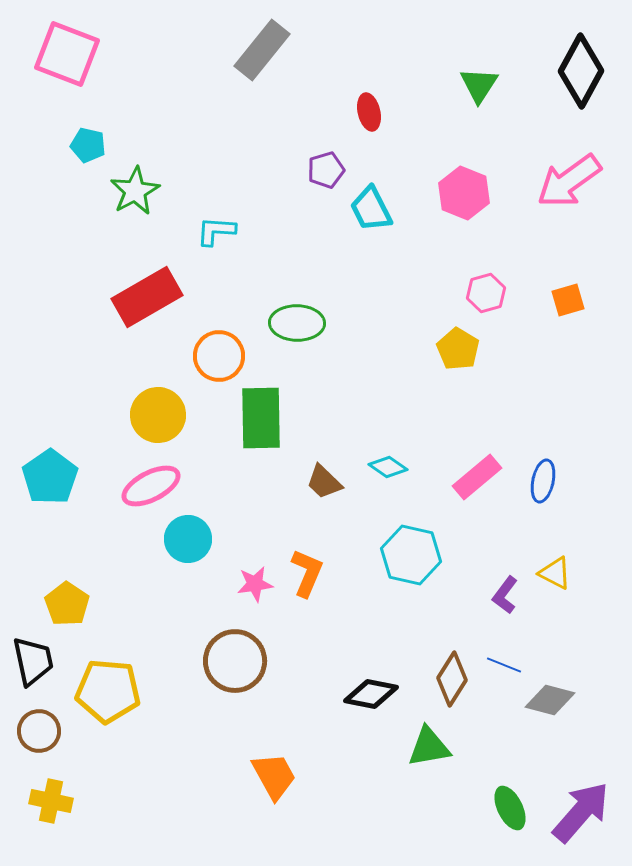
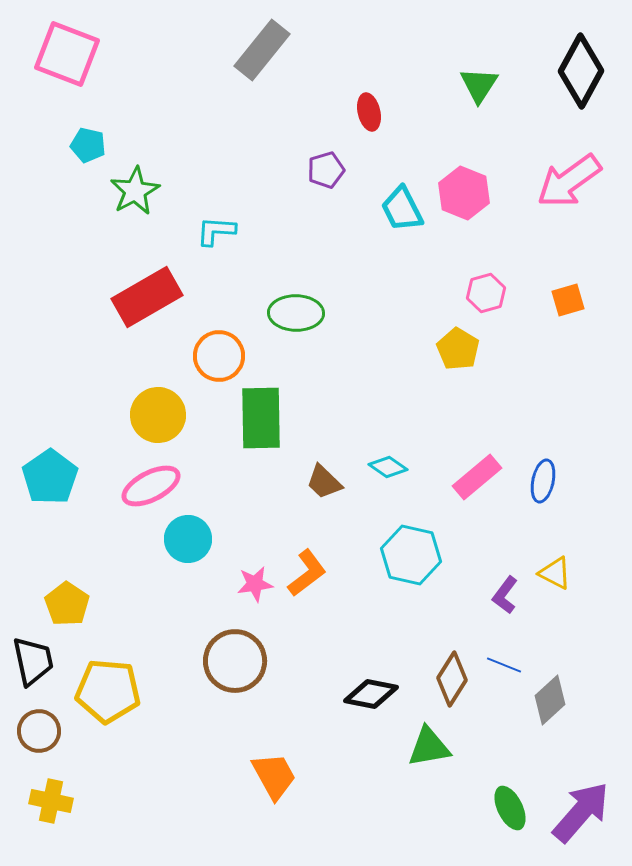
cyan trapezoid at (371, 209): moved 31 px right
green ellipse at (297, 323): moved 1 px left, 10 px up
orange L-shape at (307, 573): rotated 30 degrees clockwise
gray diamond at (550, 700): rotated 57 degrees counterclockwise
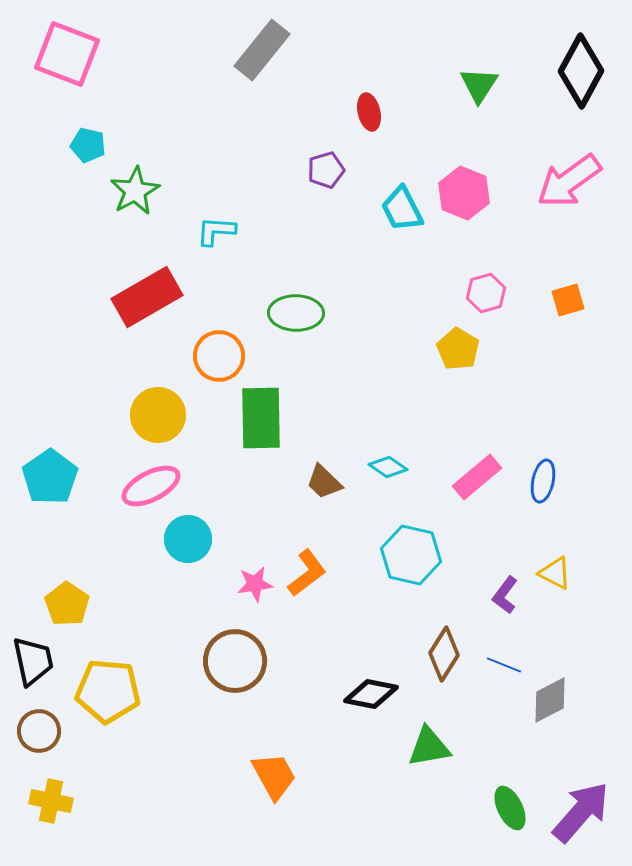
brown diamond at (452, 679): moved 8 px left, 25 px up
gray diamond at (550, 700): rotated 15 degrees clockwise
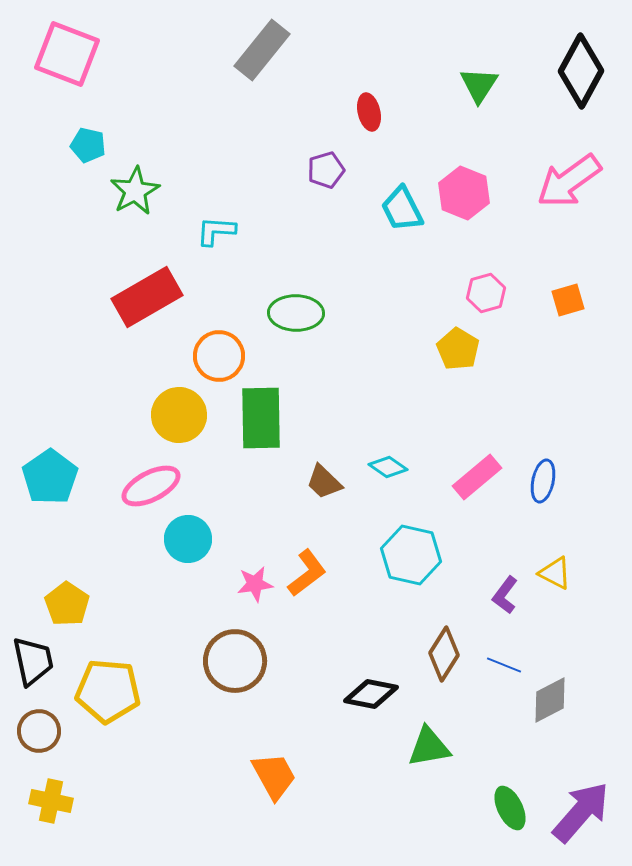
yellow circle at (158, 415): moved 21 px right
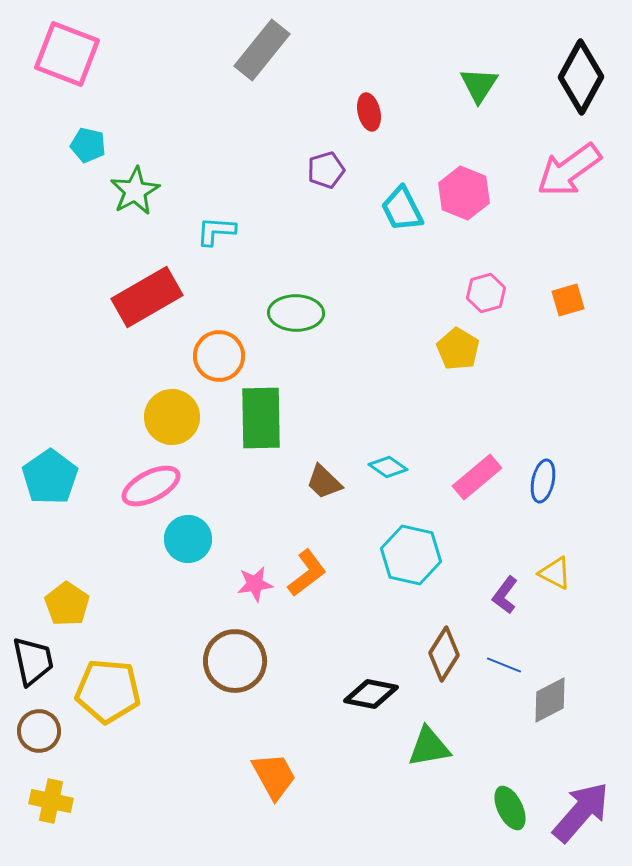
black diamond at (581, 71): moved 6 px down
pink arrow at (569, 181): moved 11 px up
yellow circle at (179, 415): moved 7 px left, 2 px down
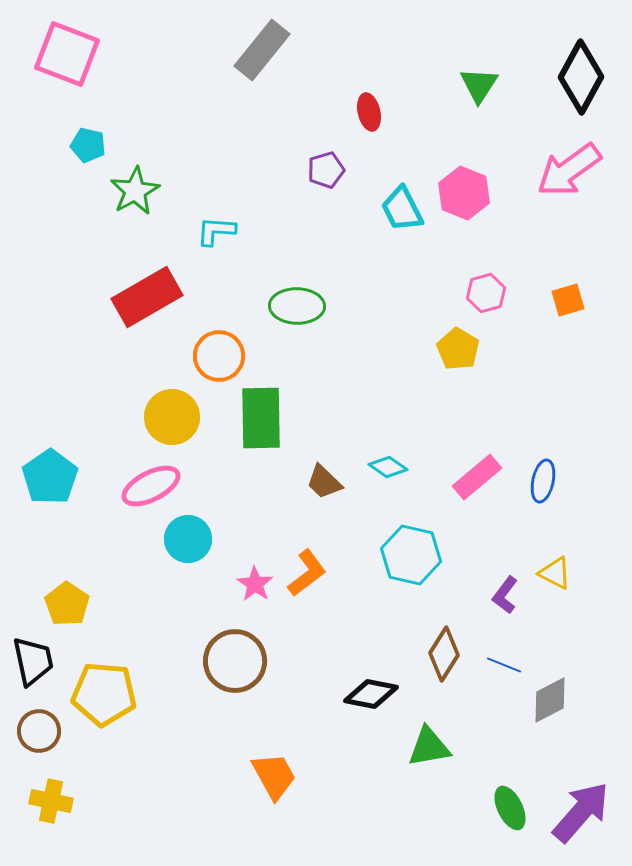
green ellipse at (296, 313): moved 1 px right, 7 px up
pink star at (255, 584): rotated 30 degrees counterclockwise
yellow pentagon at (108, 691): moved 4 px left, 3 px down
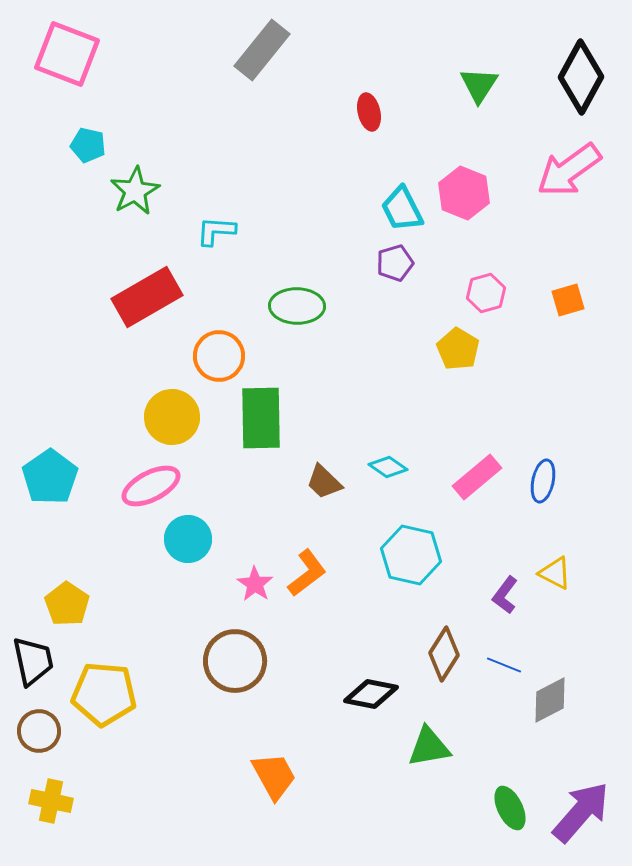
purple pentagon at (326, 170): moved 69 px right, 93 px down
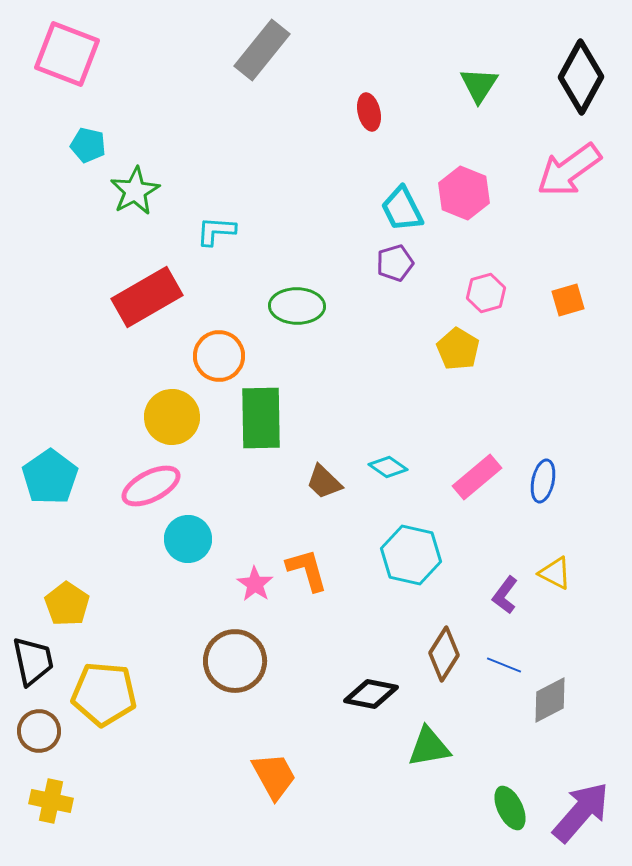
orange L-shape at (307, 573): moved 3 px up; rotated 69 degrees counterclockwise
